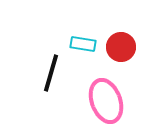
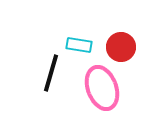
cyan rectangle: moved 4 px left, 1 px down
pink ellipse: moved 4 px left, 13 px up
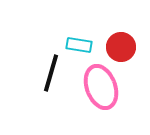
pink ellipse: moved 1 px left, 1 px up
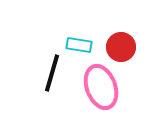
black line: moved 1 px right
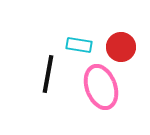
black line: moved 4 px left, 1 px down; rotated 6 degrees counterclockwise
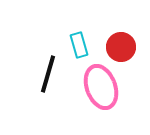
cyan rectangle: rotated 65 degrees clockwise
black line: rotated 6 degrees clockwise
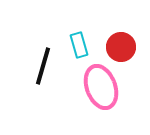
black line: moved 5 px left, 8 px up
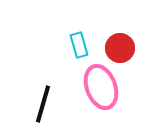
red circle: moved 1 px left, 1 px down
black line: moved 38 px down
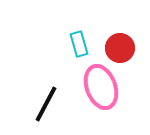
cyan rectangle: moved 1 px up
black line: moved 3 px right; rotated 12 degrees clockwise
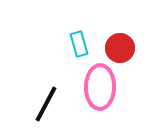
pink ellipse: moved 1 px left; rotated 21 degrees clockwise
